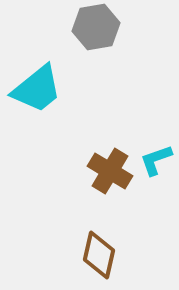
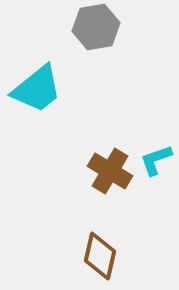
brown diamond: moved 1 px right, 1 px down
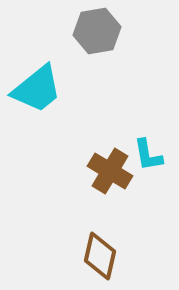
gray hexagon: moved 1 px right, 4 px down
cyan L-shape: moved 8 px left, 5 px up; rotated 81 degrees counterclockwise
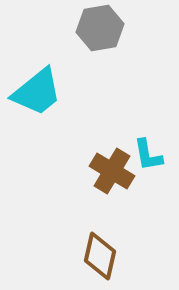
gray hexagon: moved 3 px right, 3 px up
cyan trapezoid: moved 3 px down
brown cross: moved 2 px right
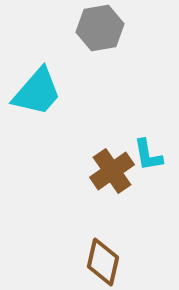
cyan trapezoid: rotated 10 degrees counterclockwise
brown cross: rotated 24 degrees clockwise
brown diamond: moved 3 px right, 6 px down
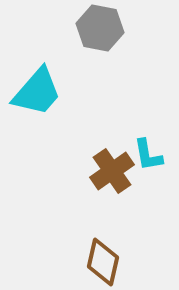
gray hexagon: rotated 21 degrees clockwise
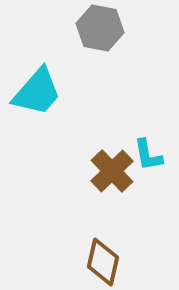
brown cross: rotated 9 degrees counterclockwise
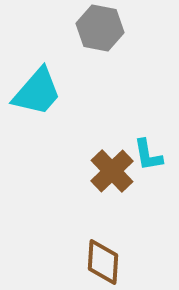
brown diamond: rotated 9 degrees counterclockwise
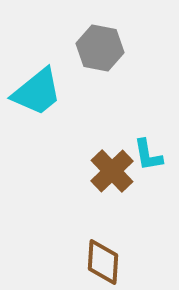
gray hexagon: moved 20 px down
cyan trapezoid: rotated 10 degrees clockwise
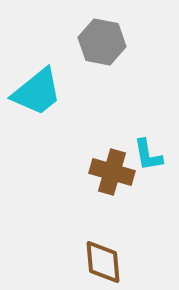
gray hexagon: moved 2 px right, 6 px up
brown cross: moved 1 px down; rotated 30 degrees counterclockwise
brown diamond: rotated 9 degrees counterclockwise
